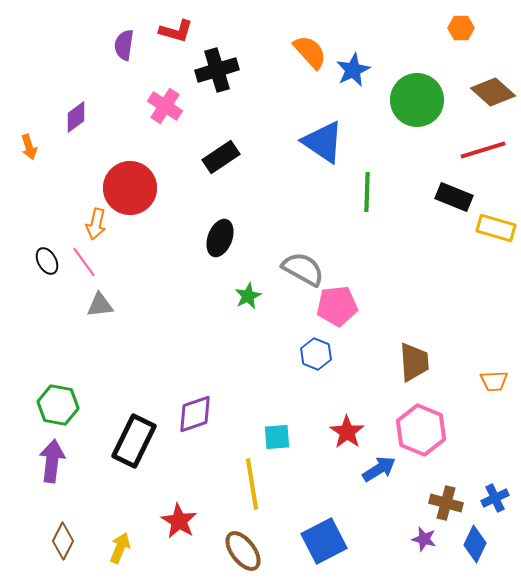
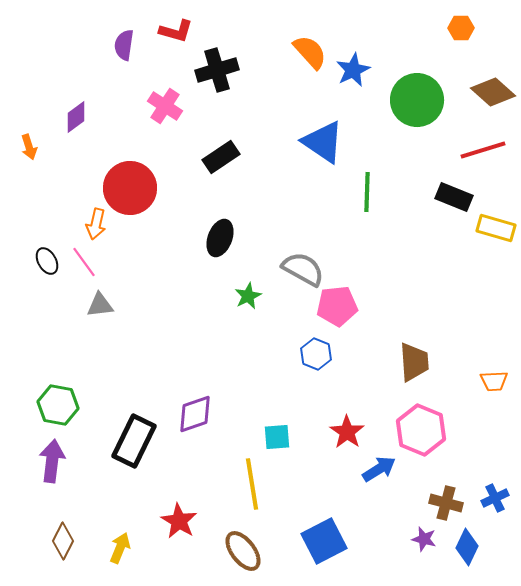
blue diamond at (475, 544): moved 8 px left, 3 px down
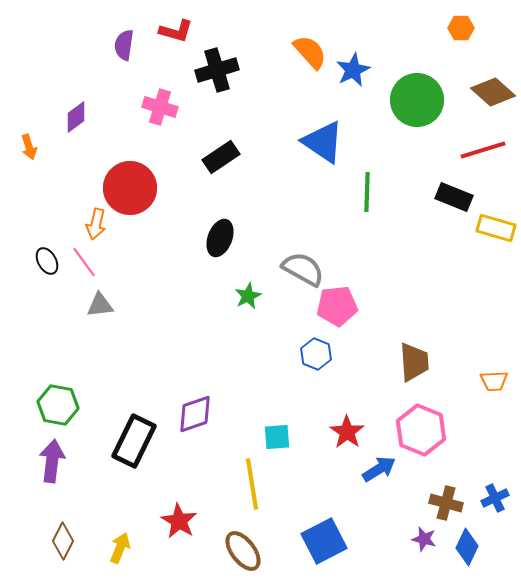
pink cross at (165, 106): moved 5 px left, 1 px down; rotated 16 degrees counterclockwise
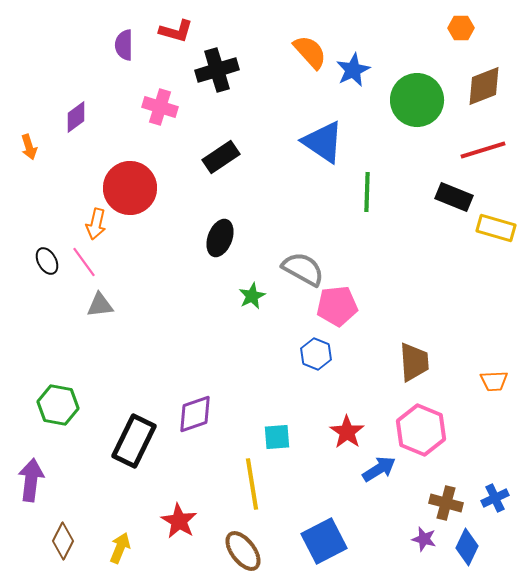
purple semicircle at (124, 45): rotated 8 degrees counterclockwise
brown diamond at (493, 92): moved 9 px left, 6 px up; rotated 63 degrees counterclockwise
green star at (248, 296): moved 4 px right
purple arrow at (52, 461): moved 21 px left, 19 px down
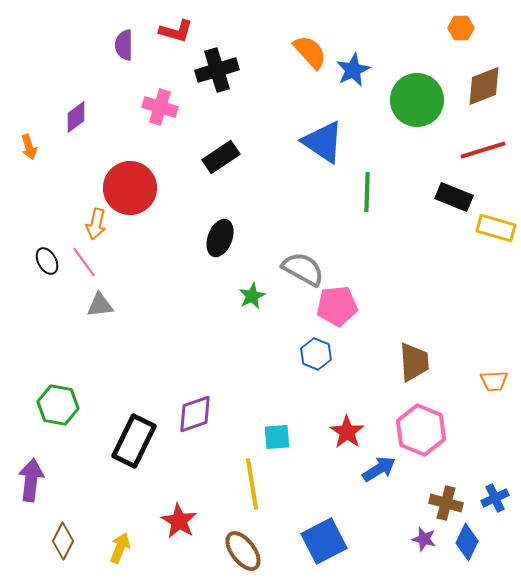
blue diamond at (467, 547): moved 5 px up
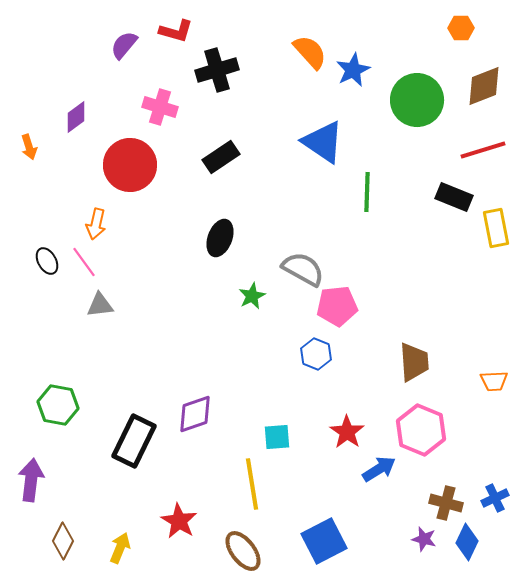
purple semicircle at (124, 45): rotated 40 degrees clockwise
red circle at (130, 188): moved 23 px up
yellow rectangle at (496, 228): rotated 63 degrees clockwise
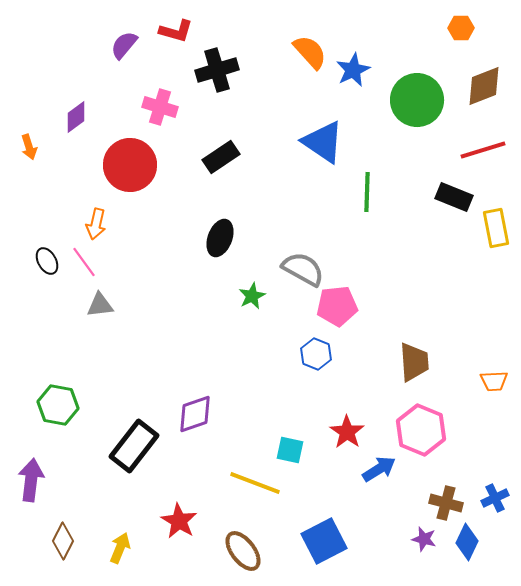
cyan square at (277, 437): moved 13 px right, 13 px down; rotated 16 degrees clockwise
black rectangle at (134, 441): moved 5 px down; rotated 12 degrees clockwise
yellow line at (252, 484): moved 3 px right, 1 px up; rotated 60 degrees counterclockwise
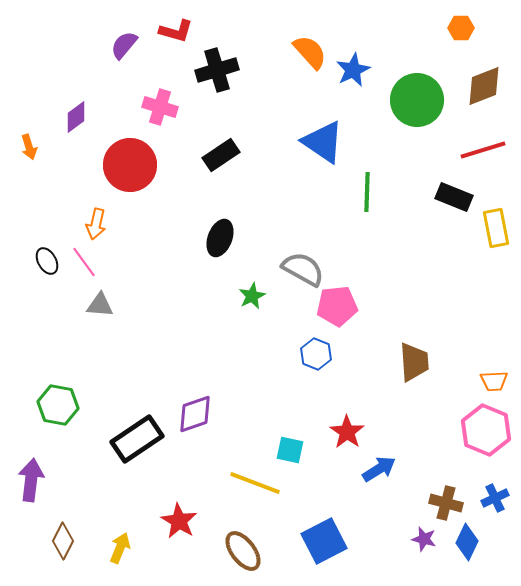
black rectangle at (221, 157): moved 2 px up
gray triangle at (100, 305): rotated 12 degrees clockwise
pink hexagon at (421, 430): moved 65 px right
black rectangle at (134, 446): moved 3 px right, 7 px up; rotated 18 degrees clockwise
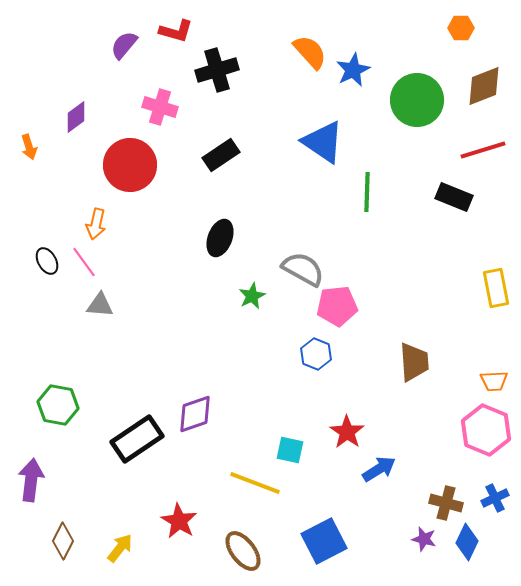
yellow rectangle at (496, 228): moved 60 px down
yellow arrow at (120, 548): rotated 16 degrees clockwise
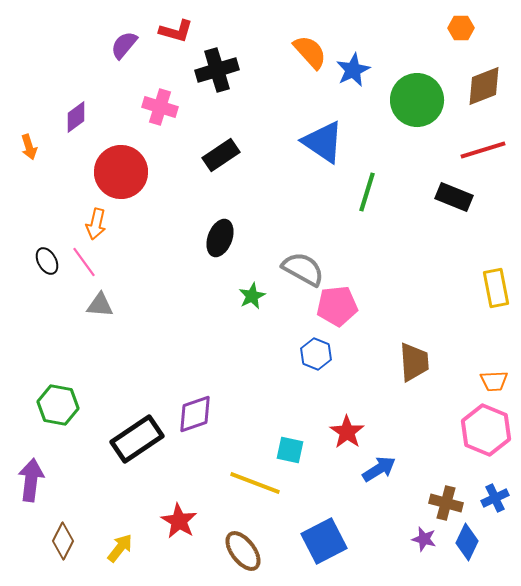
red circle at (130, 165): moved 9 px left, 7 px down
green line at (367, 192): rotated 15 degrees clockwise
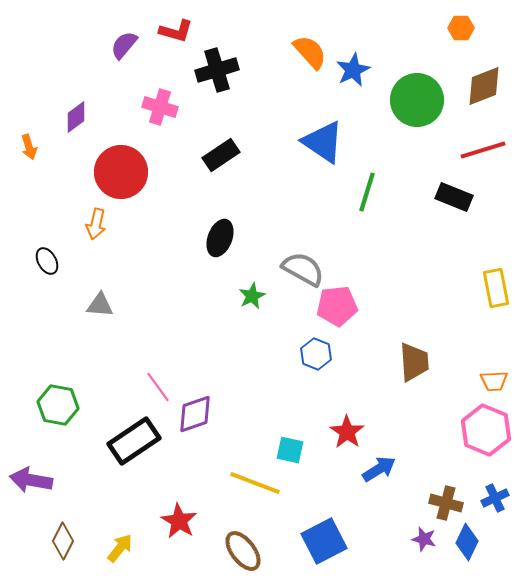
pink line at (84, 262): moved 74 px right, 125 px down
black rectangle at (137, 439): moved 3 px left, 2 px down
purple arrow at (31, 480): rotated 87 degrees counterclockwise
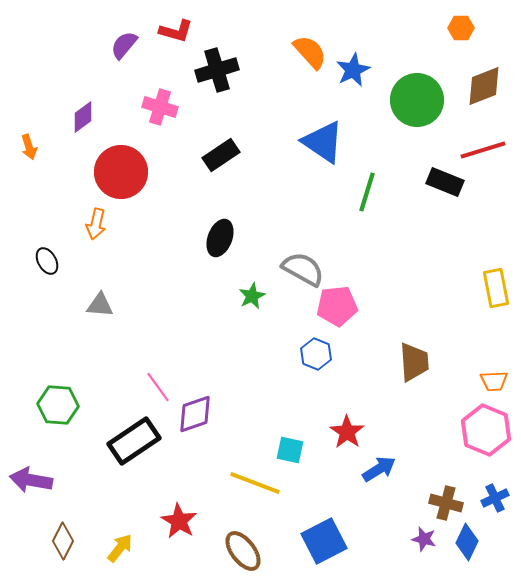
purple diamond at (76, 117): moved 7 px right
black rectangle at (454, 197): moved 9 px left, 15 px up
green hexagon at (58, 405): rotated 6 degrees counterclockwise
